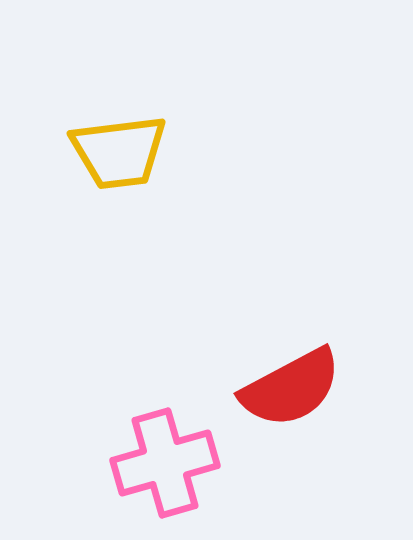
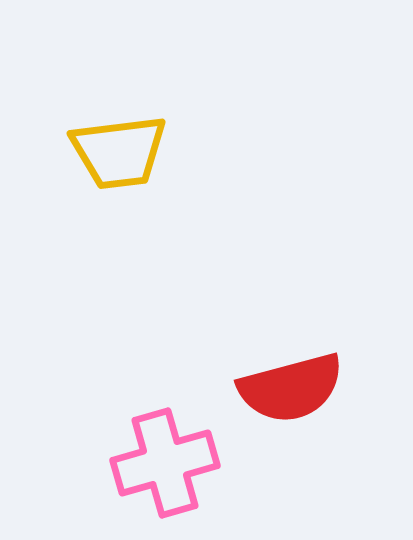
red semicircle: rotated 13 degrees clockwise
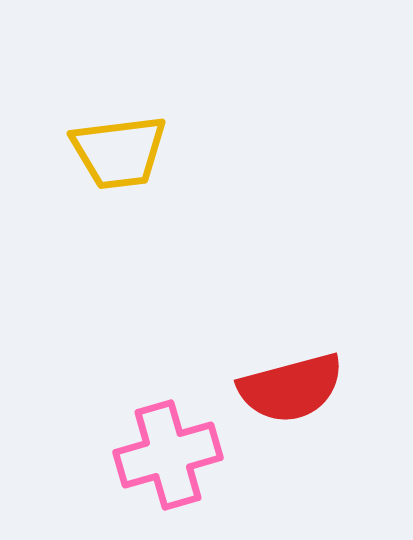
pink cross: moved 3 px right, 8 px up
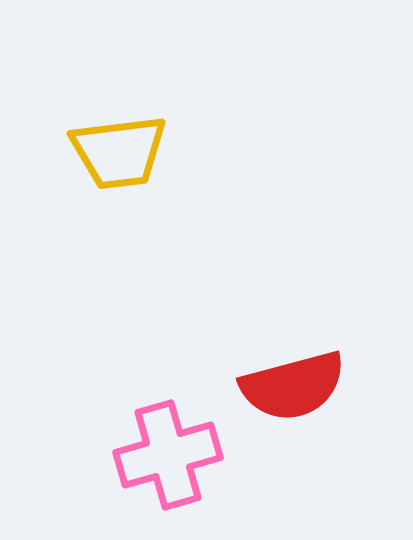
red semicircle: moved 2 px right, 2 px up
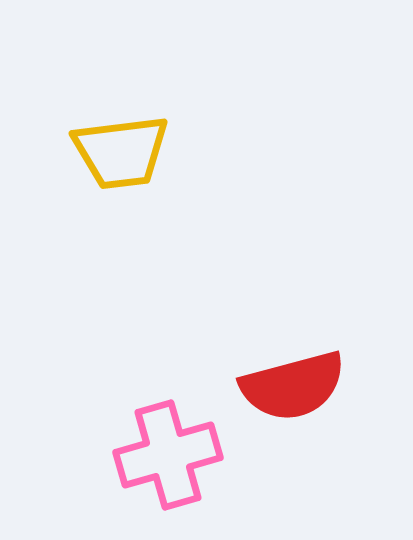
yellow trapezoid: moved 2 px right
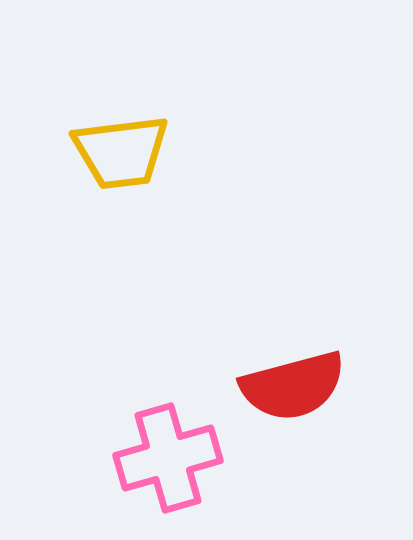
pink cross: moved 3 px down
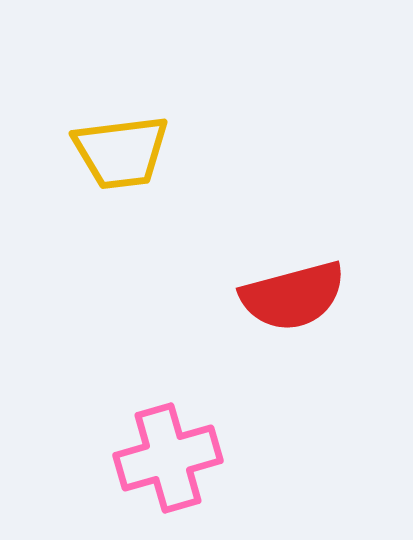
red semicircle: moved 90 px up
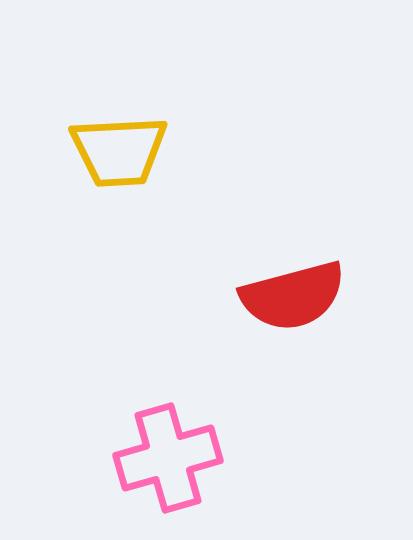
yellow trapezoid: moved 2 px left, 1 px up; rotated 4 degrees clockwise
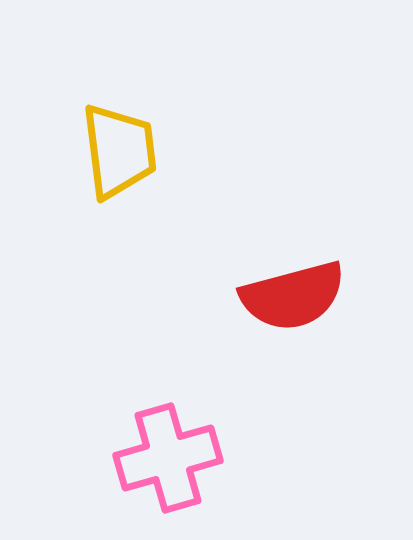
yellow trapezoid: rotated 94 degrees counterclockwise
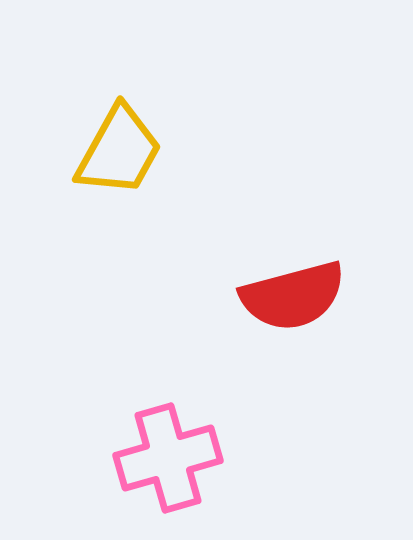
yellow trapezoid: rotated 36 degrees clockwise
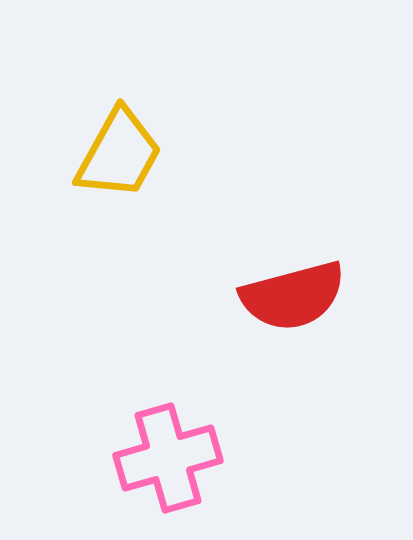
yellow trapezoid: moved 3 px down
